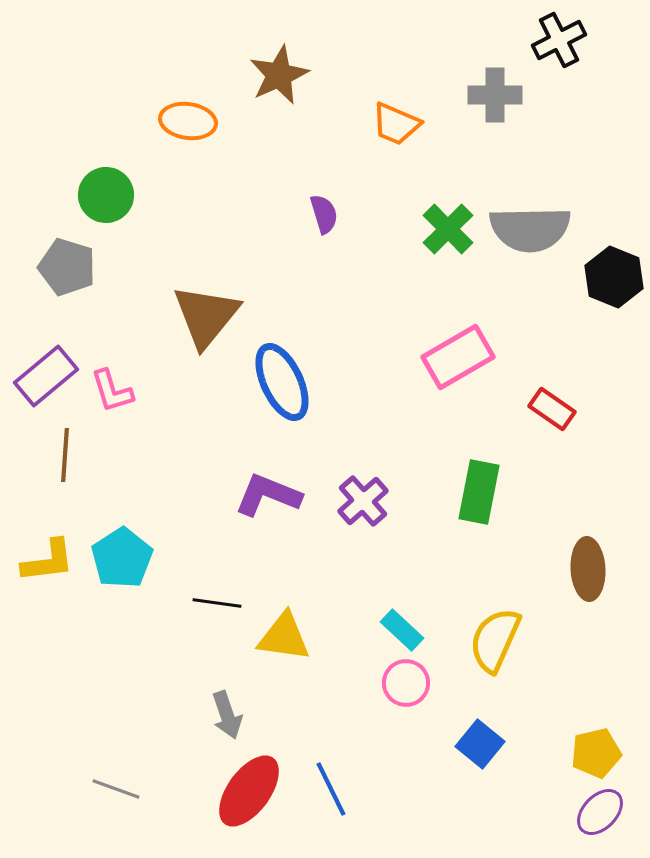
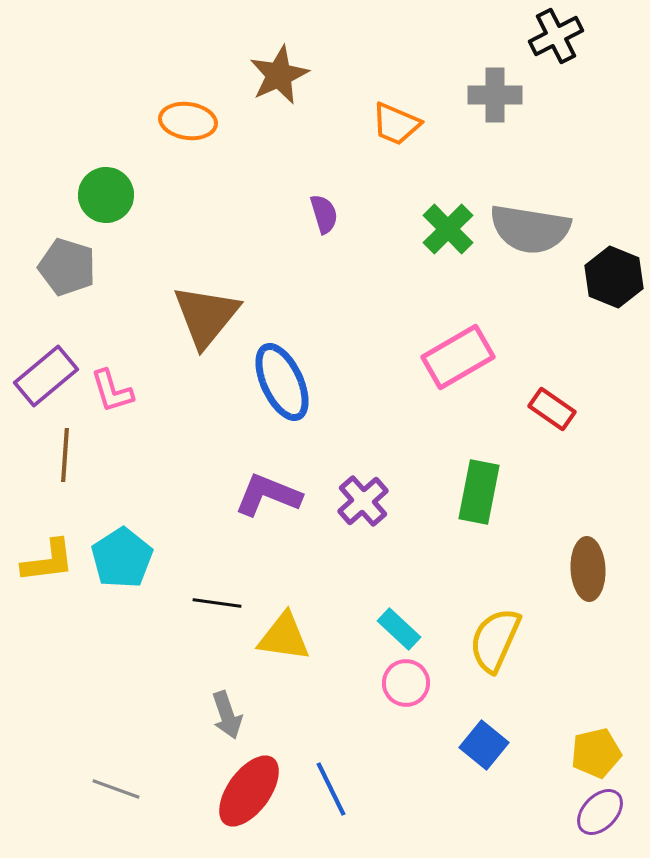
black cross: moved 3 px left, 4 px up
gray semicircle: rotated 10 degrees clockwise
cyan rectangle: moved 3 px left, 1 px up
blue square: moved 4 px right, 1 px down
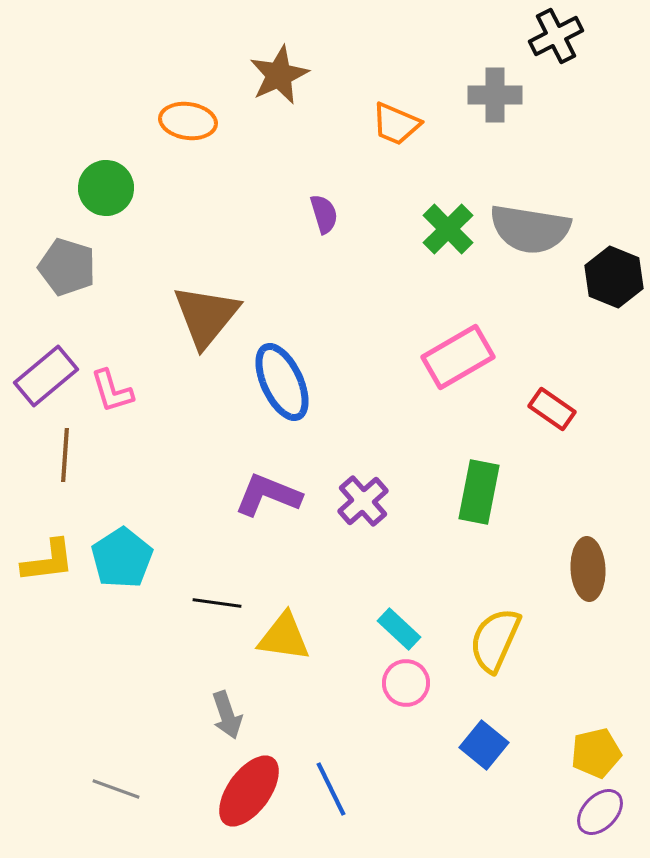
green circle: moved 7 px up
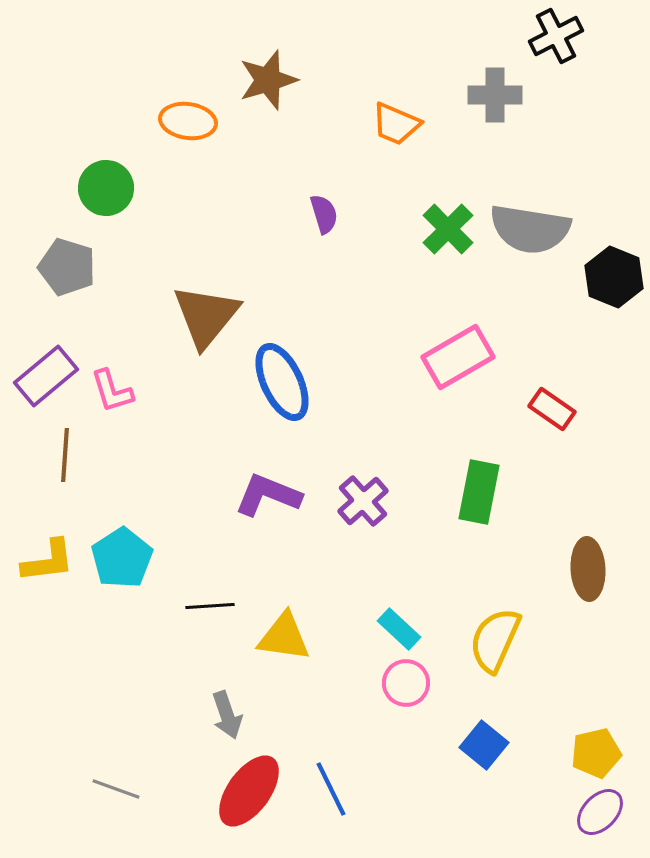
brown star: moved 11 px left, 5 px down; rotated 8 degrees clockwise
black line: moved 7 px left, 3 px down; rotated 12 degrees counterclockwise
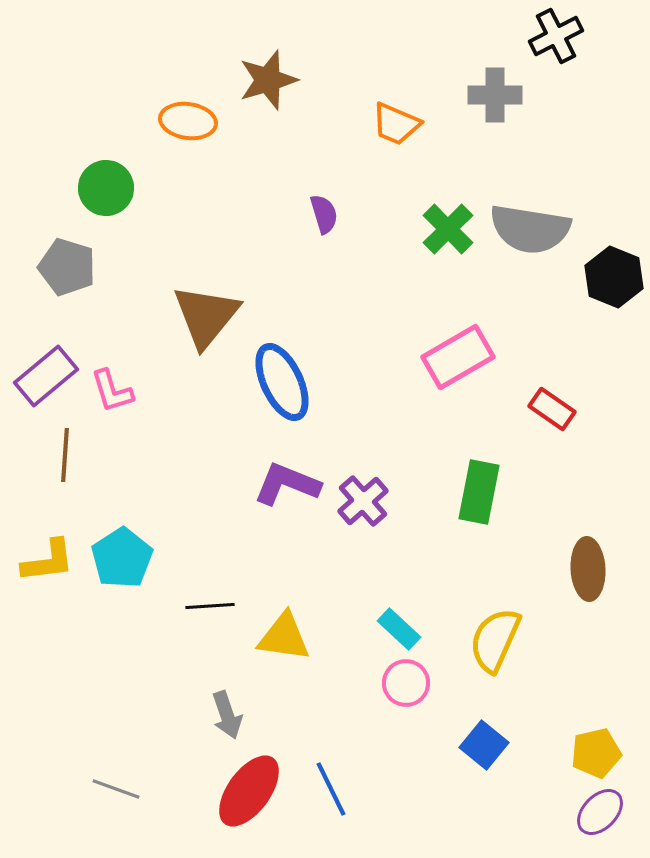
purple L-shape: moved 19 px right, 11 px up
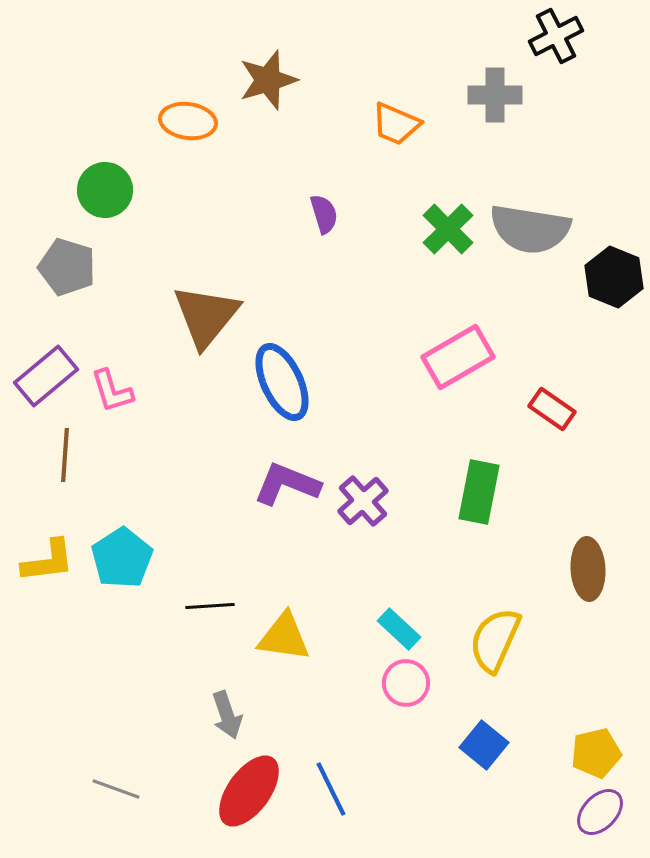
green circle: moved 1 px left, 2 px down
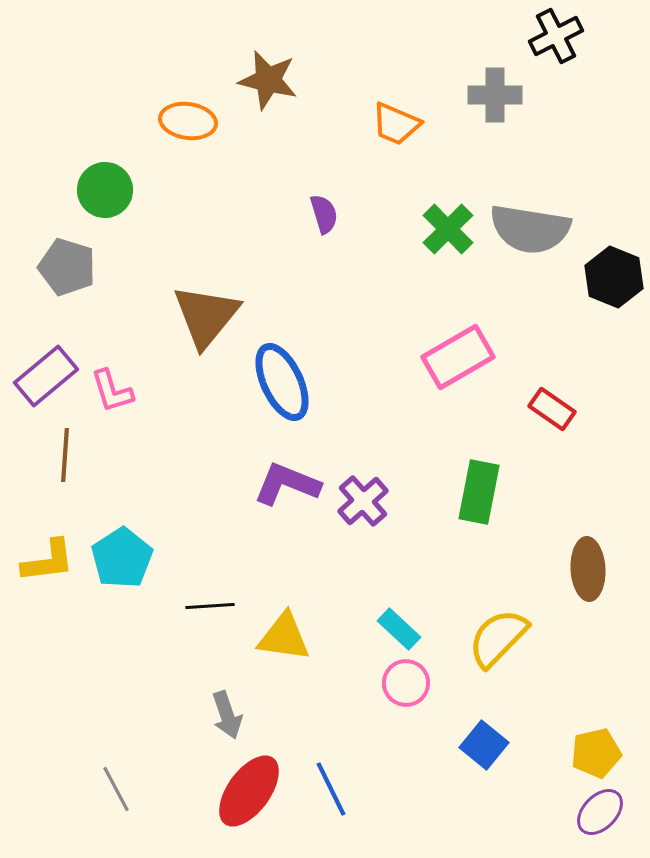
brown star: rotated 30 degrees clockwise
yellow semicircle: moved 3 px right, 2 px up; rotated 20 degrees clockwise
gray line: rotated 42 degrees clockwise
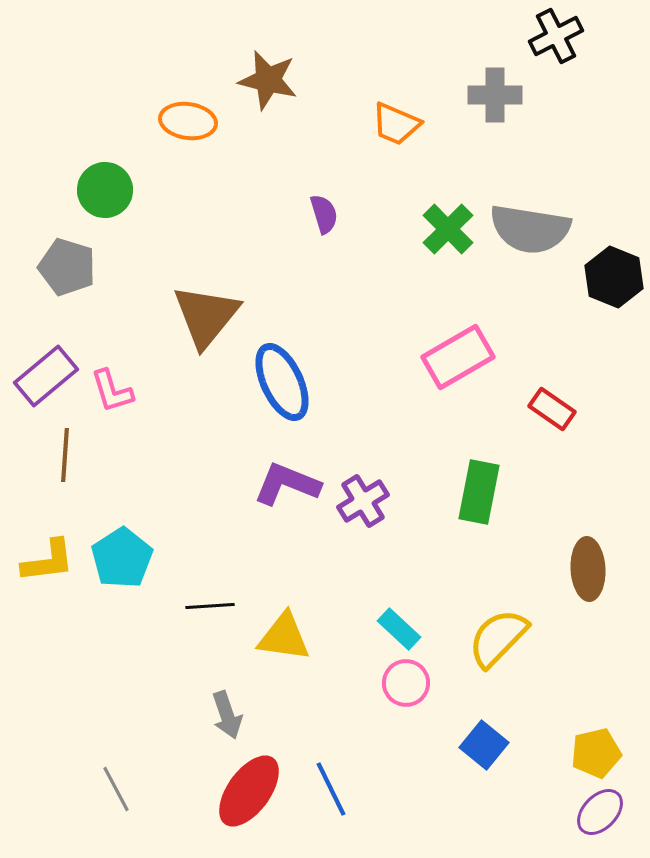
purple cross: rotated 9 degrees clockwise
